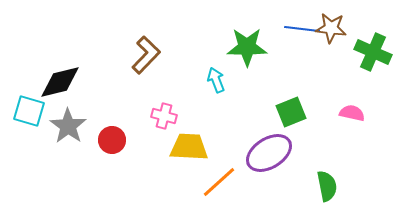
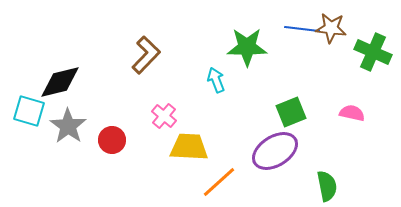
pink cross: rotated 25 degrees clockwise
purple ellipse: moved 6 px right, 2 px up
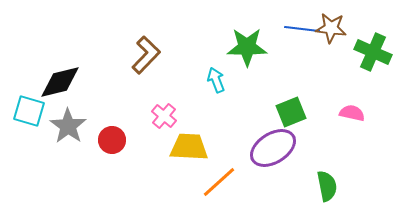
purple ellipse: moved 2 px left, 3 px up
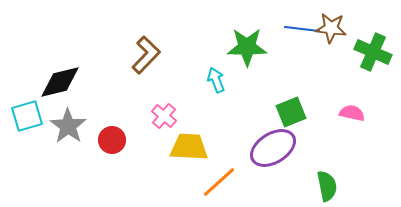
cyan square: moved 2 px left, 5 px down; rotated 32 degrees counterclockwise
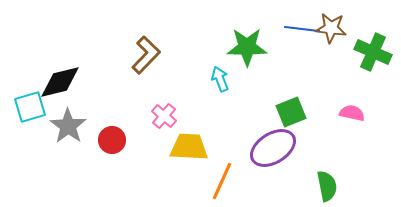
cyan arrow: moved 4 px right, 1 px up
cyan square: moved 3 px right, 9 px up
orange line: moved 3 px right, 1 px up; rotated 24 degrees counterclockwise
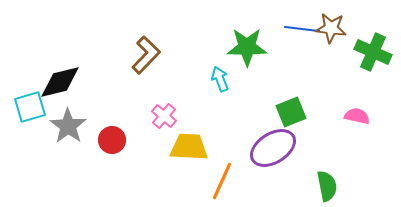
pink semicircle: moved 5 px right, 3 px down
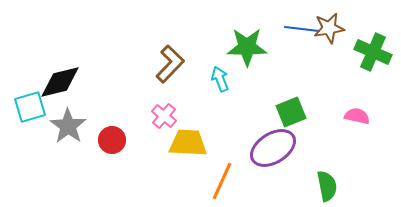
brown star: moved 2 px left; rotated 16 degrees counterclockwise
brown L-shape: moved 24 px right, 9 px down
yellow trapezoid: moved 1 px left, 4 px up
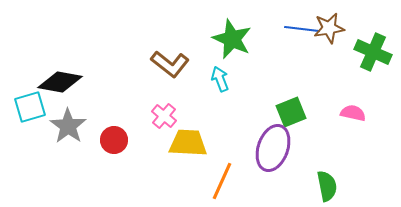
green star: moved 15 px left, 8 px up; rotated 24 degrees clockwise
brown L-shape: rotated 84 degrees clockwise
black diamond: rotated 24 degrees clockwise
pink semicircle: moved 4 px left, 3 px up
red circle: moved 2 px right
purple ellipse: rotated 39 degrees counterclockwise
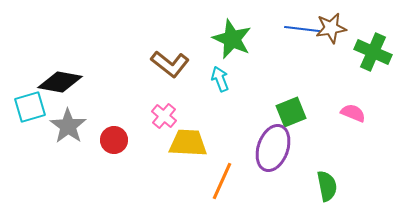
brown star: moved 2 px right
pink semicircle: rotated 10 degrees clockwise
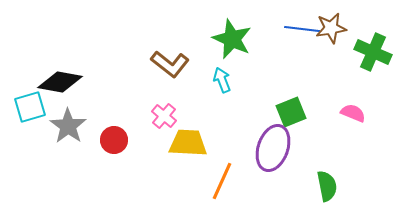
cyan arrow: moved 2 px right, 1 px down
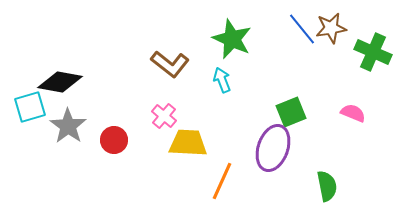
blue line: rotated 44 degrees clockwise
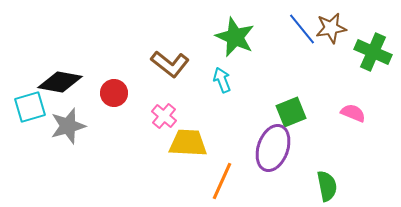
green star: moved 3 px right, 2 px up
gray star: rotated 21 degrees clockwise
red circle: moved 47 px up
